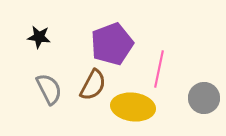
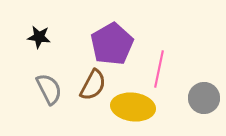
purple pentagon: rotated 9 degrees counterclockwise
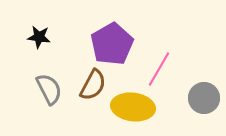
pink line: rotated 18 degrees clockwise
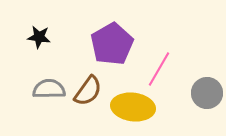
brown semicircle: moved 5 px left, 6 px down; rotated 8 degrees clockwise
gray semicircle: rotated 64 degrees counterclockwise
gray circle: moved 3 px right, 5 px up
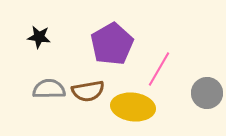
brown semicircle: rotated 44 degrees clockwise
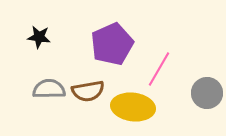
purple pentagon: rotated 6 degrees clockwise
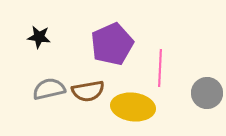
pink line: moved 1 px right, 1 px up; rotated 27 degrees counterclockwise
gray semicircle: rotated 12 degrees counterclockwise
